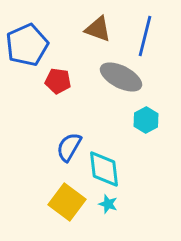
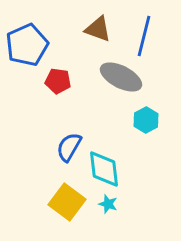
blue line: moved 1 px left
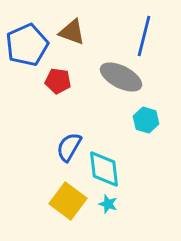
brown triangle: moved 26 px left, 3 px down
cyan hexagon: rotated 15 degrees counterclockwise
yellow square: moved 1 px right, 1 px up
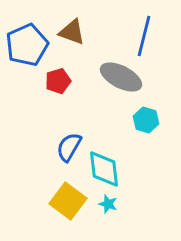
red pentagon: rotated 25 degrees counterclockwise
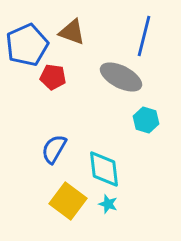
red pentagon: moved 5 px left, 4 px up; rotated 25 degrees clockwise
blue semicircle: moved 15 px left, 2 px down
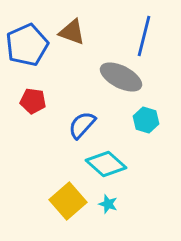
red pentagon: moved 20 px left, 24 px down
blue semicircle: moved 28 px right, 24 px up; rotated 12 degrees clockwise
cyan diamond: moved 2 px right, 5 px up; rotated 42 degrees counterclockwise
yellow square: rotated 12 degrees clockwise
